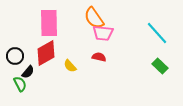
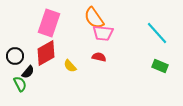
pink rectangle: rotated 20 degrees clockwise
green rectangle: rotated 21 degrees counterclockwise
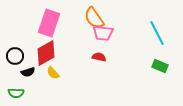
cyan line: rotated 15 degrees clockwise
yellow semicircle: moved 17 px left, 7 px down
black semicircle: rotated 32 degrees clockwise
green semicircle: moved 4 px left, 9 px down; rotated 119 degrees clockwise
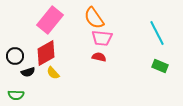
pink rectangle: moved 1 px right, 3 px up; rotated 20 degrees clockwise
pink trapezoid: moved 1 px left, 5 px down
green semicircle: moved 2 px down
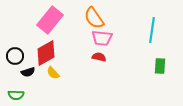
cyan line: moved 5 px left, 3 px up; rotated 35 degrees clockwise
green rectangle: rotated 70 degrees clockwise
